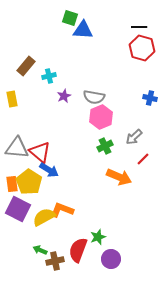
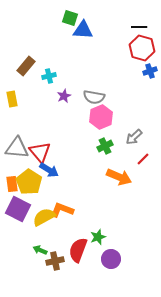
blue cross: moved 27 px up; rotated 32 degrees counterclockwise
red triangle: rotated 10 degrees clockwise
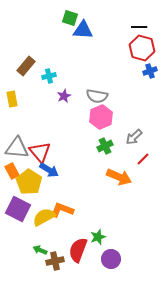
gray semicircle: moved 3 px right, 1 px up
orange rectangle: moved 13 px up; rotated 21 degrees counterclockwise
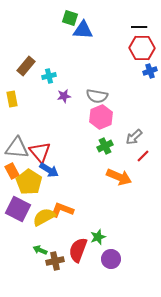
red hexagon: rotated 15 degrees counterclockwise
purple star: rotated 16 degrees clockwise
red line: moved 3 px up
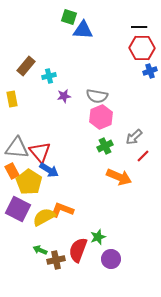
green square: moved 1 px left, 1 px up
brown cross: moved 1 px right, 1 px up
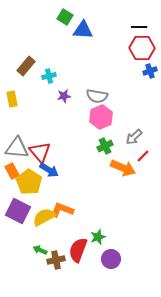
green square: moved 4 px left; rotated 14 degrees clockwise
orange arrow: moved 4 px right, 9 px up
purple square: moved 2 px down
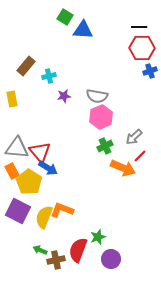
red line: moved 3 px left
blue arrow: moved 1 px left, 2 px up
yellow semicircle: rotated 40 degrees counterclockwise
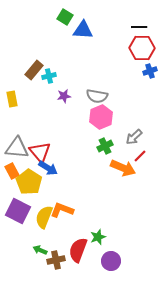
brown rectangle: moved 8 px right, 4 px down
purple circle: moved 2 px down
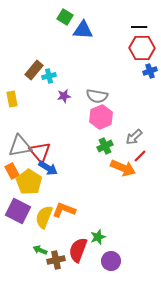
gray triangle: moved 3 px right, 2 px up; rotated 15 degrees counterclockwise
orange L-shape: moved 2 px right
